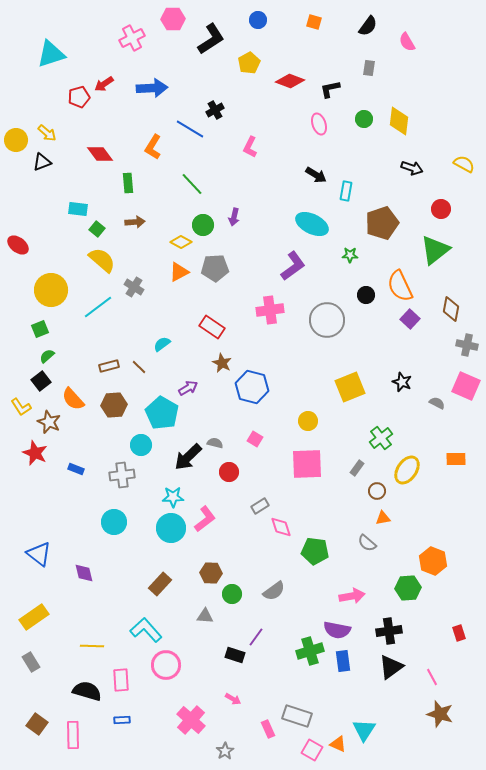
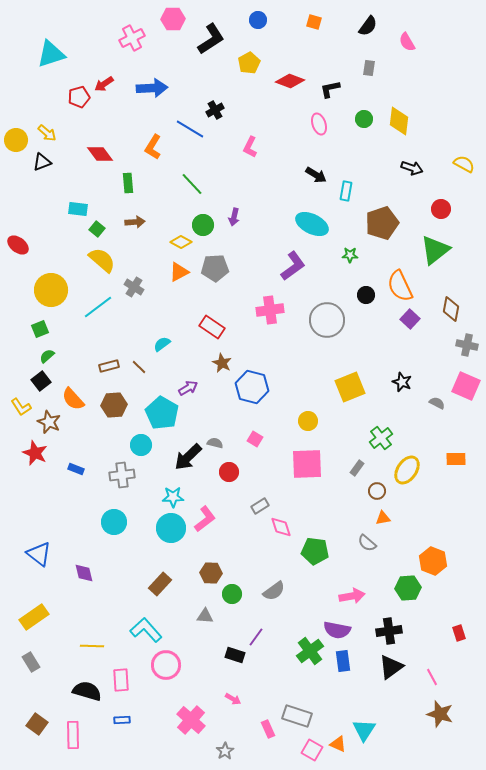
green cross at (310, 651): rotated 20 degrees counterclockwise
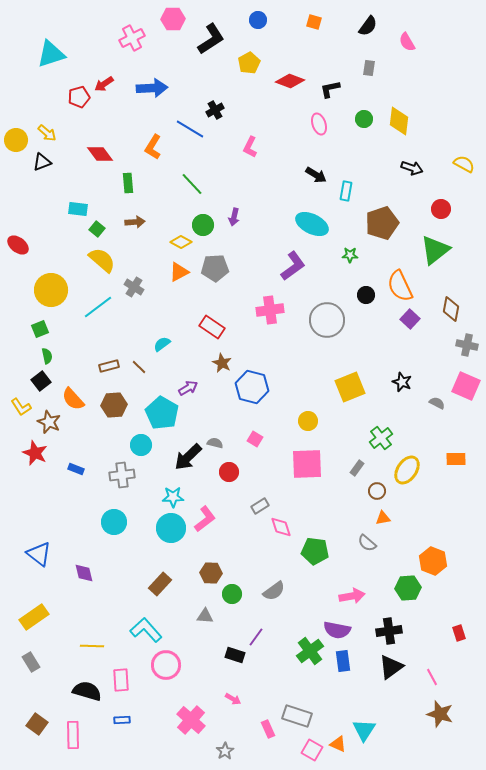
green semicircle at (47, 356): rotated 119 degrees clockwise
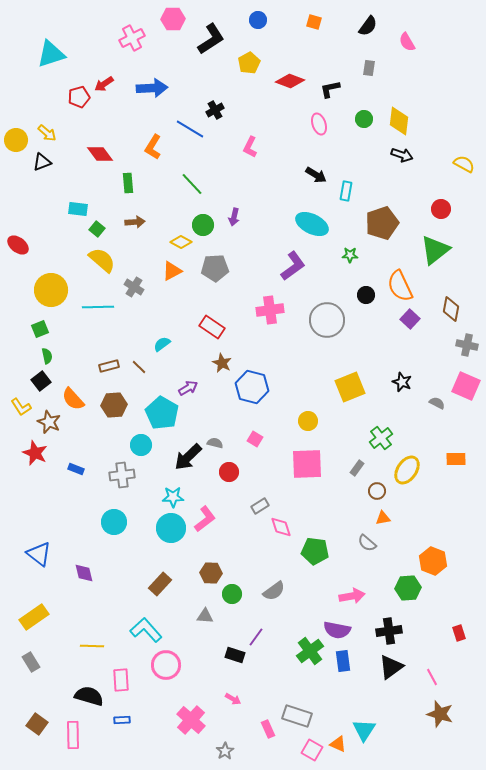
black arrow at (412, 168): moved 10 px left, 13 px up
orange triangle at (179, 272): moved 7 px left, 1 px up
cyan line at (98, 307): rotated 36 degrees clockwise
black semicircle at (87, 691): moved 2 px right, 5 px down
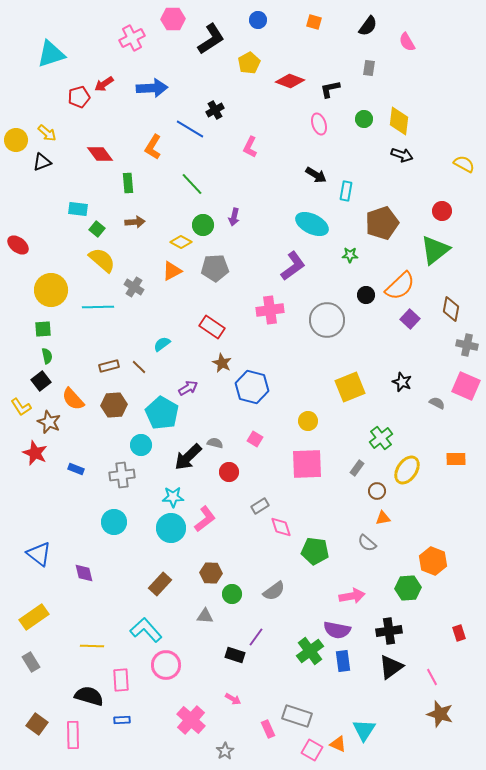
red circle at (441, 209): moved 1 px right, 2 px down
orange semicircle at (400, 286): rotated 108 degrees counterclockwise
green square at (40, 329): moved 3 px right; rotated 18 degrees clockwise
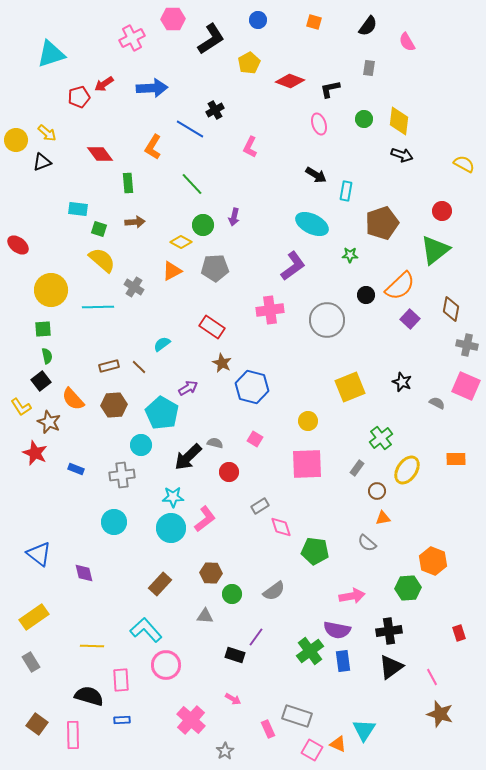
green square at (97, 229): moved 2 px right; rotated 21 degrees counterclockwise
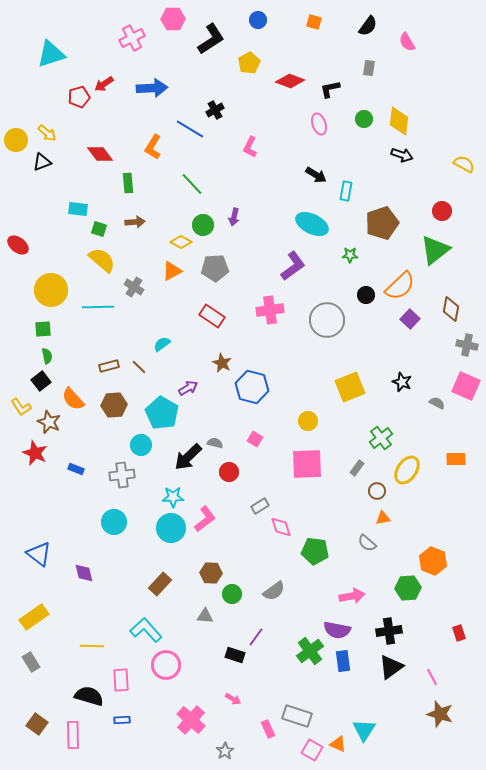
red rectangle at (212, 327): moved 11 px up
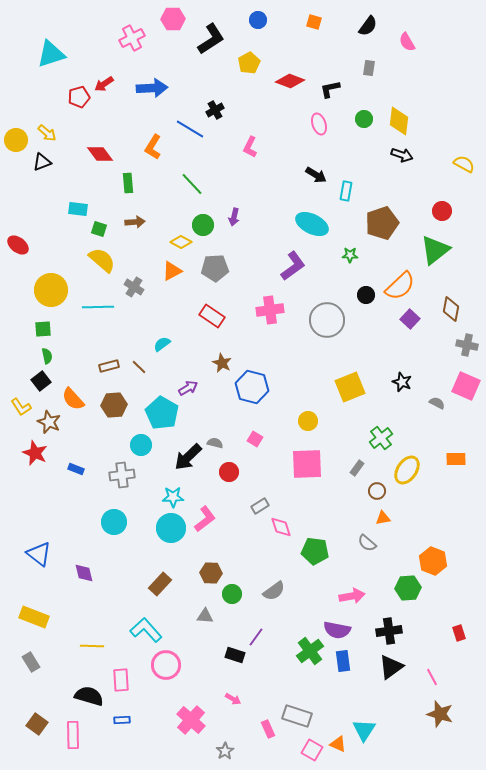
yellow rectangle at (34, 617): rotated 56 degrees clockwise
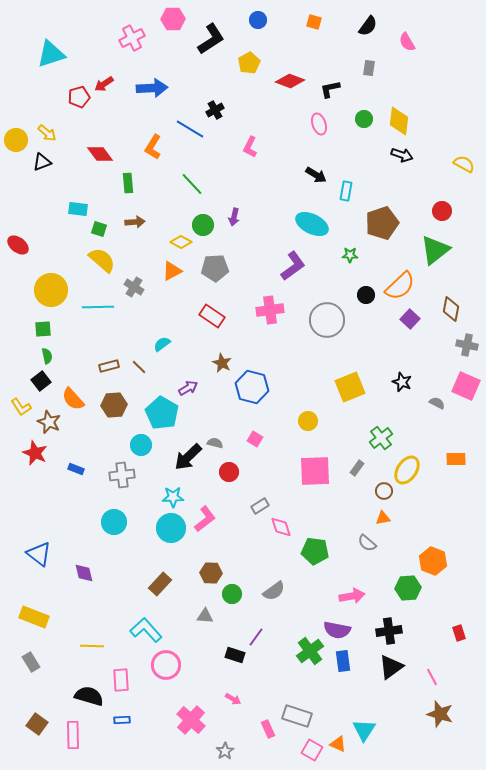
pink square at (307, 464): moved 8 px right, 7 px down
brown circle at (377, 491): moved 7 px right
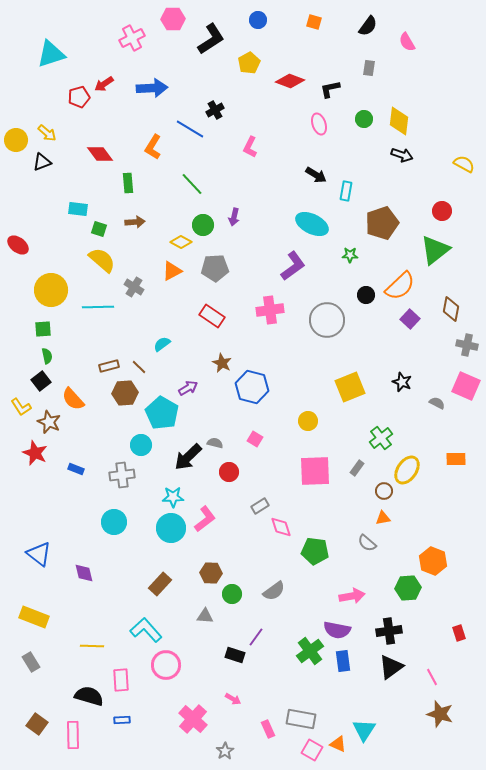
brown hexagon at (114, 405): moved 11 px right, 12 px up
gray rectangle at (297, 716): moved 4 px right, 3 px down; rotated 8 degrees counterclockwise
pink cross at (191, 720): moved 2 px right, 1 px up
